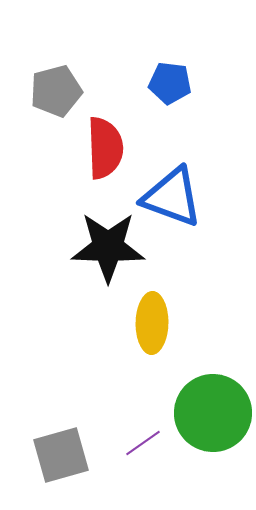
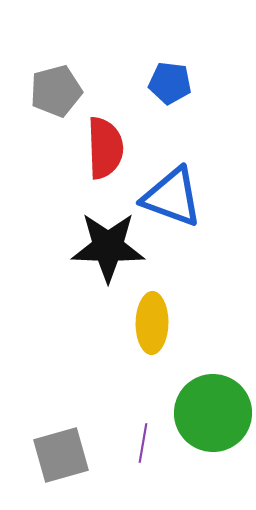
purple line: rotated 45 degrees counterclockwise
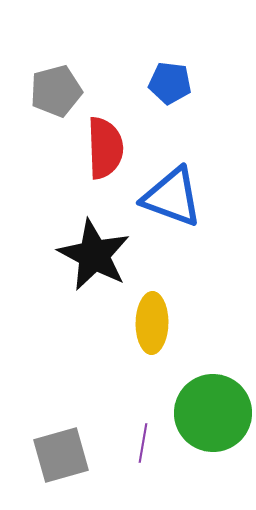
black star: moved 14 px left, 8 px down; rotated 26 degrees clockwise
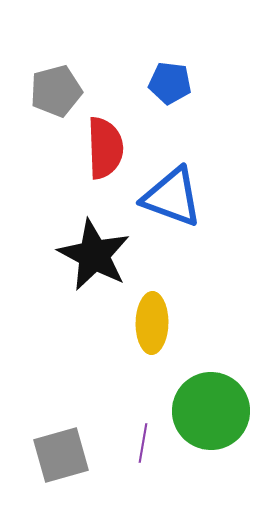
green circle: moved 2 px left, 2 px up
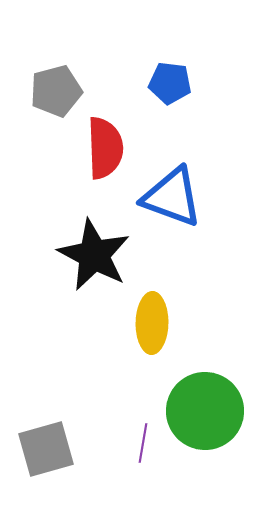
green circle: moved 6 px left
gray square: moved 15 px left, 6 px up
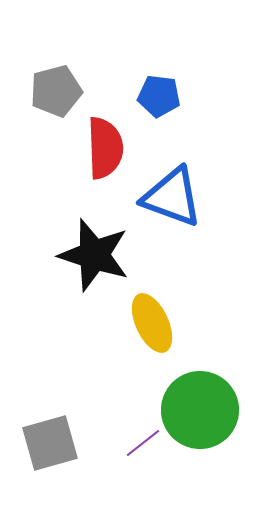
blue pentagon: moved 11 px left, 13 px down
black star: rotated 10 degrees counterclockwise
yellow ellipse: rotated 26 degrees counterclockwise
green circle: moved 5 px left, 1 px up
purple line: rotated 42 degrees clockwise
gray square: moved 4 px right, 6 px up
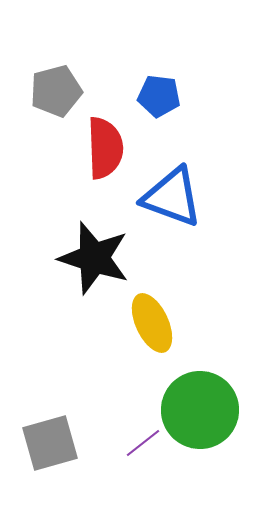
black star: moved 3 px down
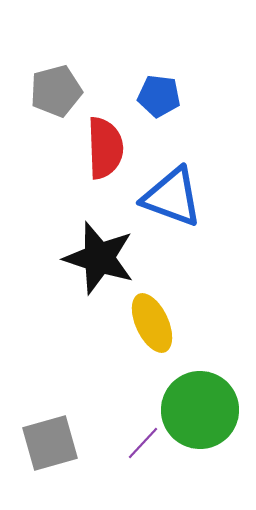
black star: moved 5 px right
purple line: rotated 9 degrees counterclockwise
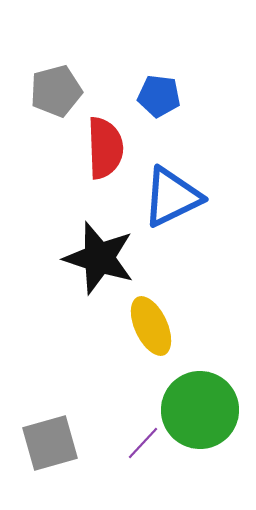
blue triangle: rotated 46 degrees counterclockwise
yellow ellipse: moved 1 px left, 3 px down
